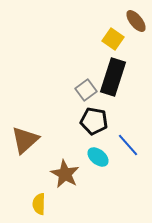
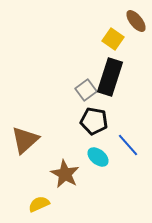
black rectangle: moved 3 px left
yellow semicircle: rotated 65 degrees clockwise
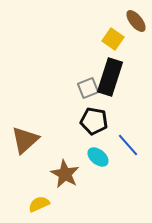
gray square: moved 2 px right, 2 px up; rotated 15 degrees clockwise
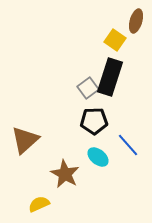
brown ellipse: rotated 55 degrees clockwise
yellow square: moved 2 px right, 1 px down
gray square: rotated 15 degrees counterclockwise
black pentagon: rotated 12 degrees counterclockwise
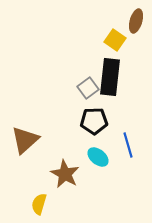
black rectangle: rotated 12 degrees counterclockwise
blue line: rotated 25 degrees clockwise
yellow semicircle: rotated 50 degrees counterclockwise
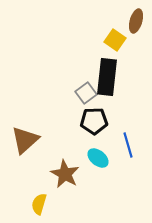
black rectangle: moved 3 px left
gray square: moved 2 px left, 5 px down
cyan ellipse: moved 1 px down
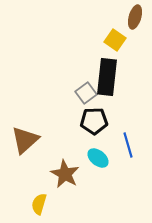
brown ellipse: moved 1 px left, 4 px up
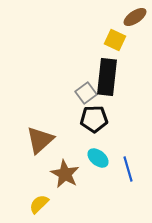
brown ellipse: rotated 40 degrees clockwise
yellow square: rotated 10 degrees counterclockwise
black pentagon: moved 2 px up
brown triangle: moved 15 px right
blue line: moved 24 px down
yellow semicircle: rotated 30 degrees clockwise
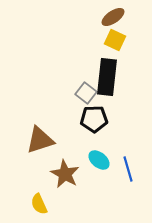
brown ellipse: moved 22 px left
gray square: rotated 15 degrees counterclockwise
brown triangle: rotated 24 degrees clockwise
cyan ellipse: moved 1 px right, 2 px down
yellow semicircle: rotated 70 degrees counterclockwise
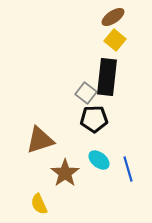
yellow square: rotated 15 degrees clockwise
brown star: moved 1 px up; rotated 8 degrees clockwise
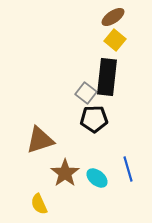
cyan ellipse: moved 2 px left, 18 px down
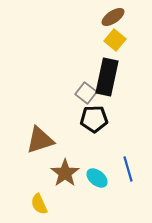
black rectangle: rotated 6 degrees clockwise
